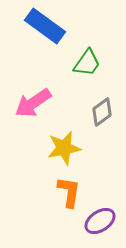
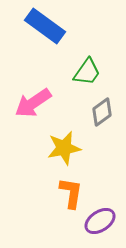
green trapezoid: moved 9 px down
orange L-shape: moved 2 px right, 1 px down
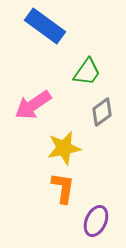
pink arrow: moved 2 px down
orange L-shape: moved 8 px left, 5 px up
purple ellipse: moved 4 px left; rotated 32 degrees counterclockwise
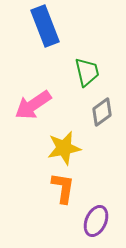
blue rectangle: rotated 33 degrees clockwise
green trapezoid: rotated 48 degrees counterclockwise
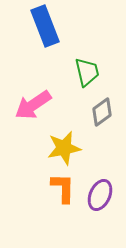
orange L-shape: rotated 8 degrees counterclockwise
purple ellipse: moved 4 px right, 26 px up
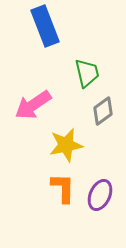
green trapezoid: moved 1 px down
gray diamond: moved 1 px right, 1 px up
yellow star: moved 2 px right, 3 px up
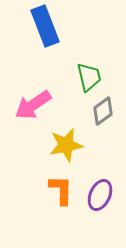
green trapezoid: moved 2 px right, 4 px down
orange L-shape: moved 2 px left, 2 px down
